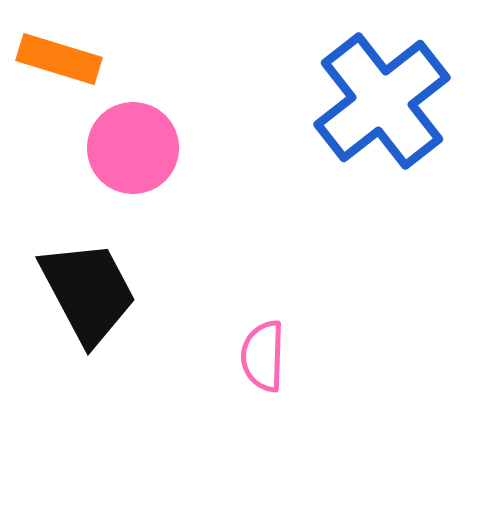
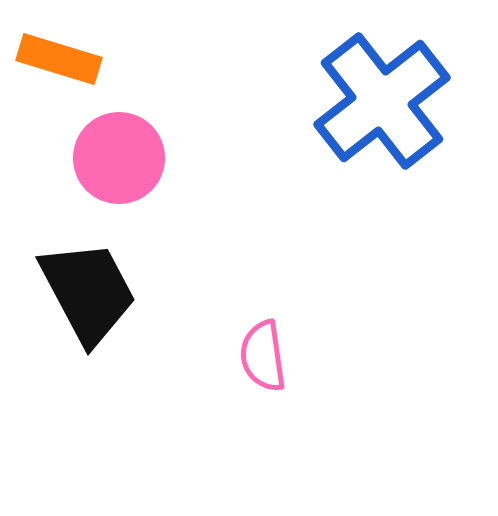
pink circle: moved 14 px left, 10 px down
pink semicircle: rotated 10 degrees counterclockwise
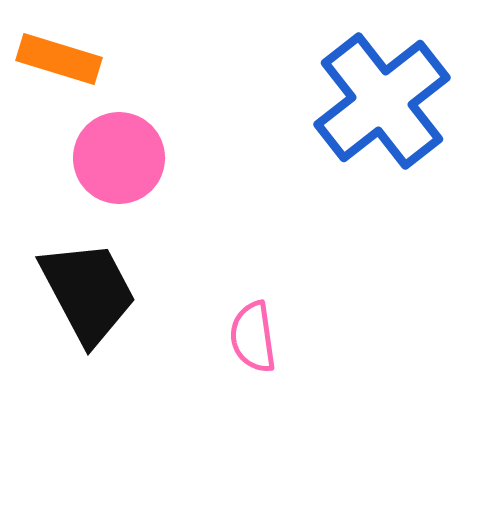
pink semicircle: moved 10 px left, 19 px up
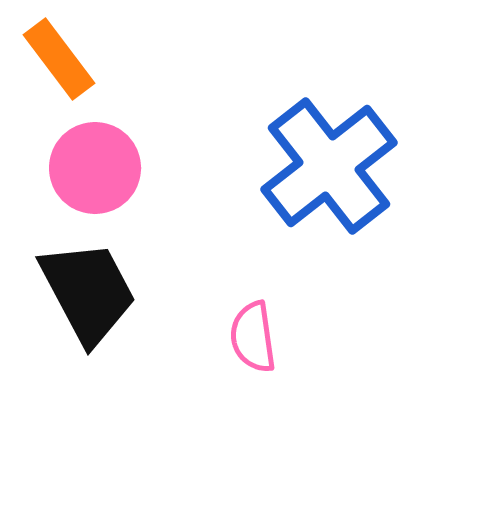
orange rectangle: rotated 36 degrees clockwise
blue cross: moved 53 px left, 65 px down
pink circle: moved 24 px left, 10 px down
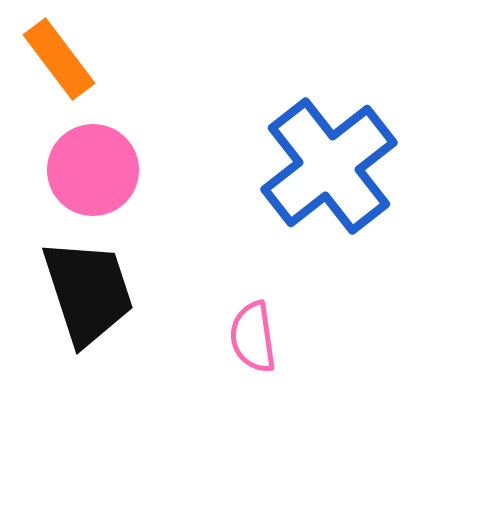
pink circle: moved 2 px left, 2 px down
black trapezoid: rotated 10 degrees clockwise
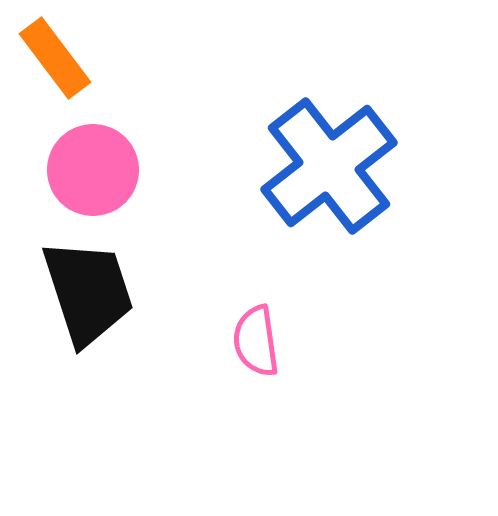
orange rectangle: moved 4 px left, 1 px up
pink semicircle: moved 3 px right, 4 px down
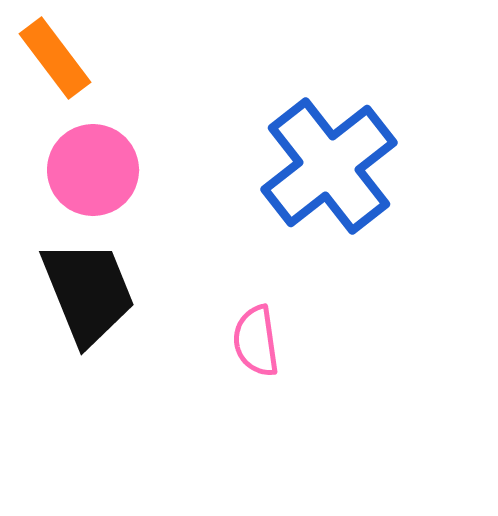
black trapezoid: rotated 4 degrees counterclockwise
